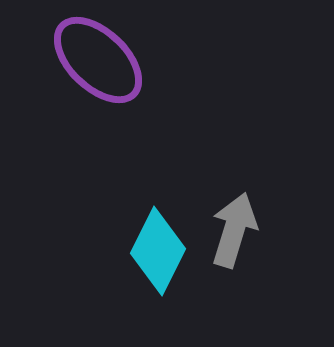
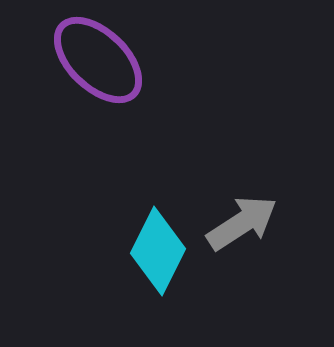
gray arrow: moved 8 px right, 7 px up; rotated 40 degrees clockwise
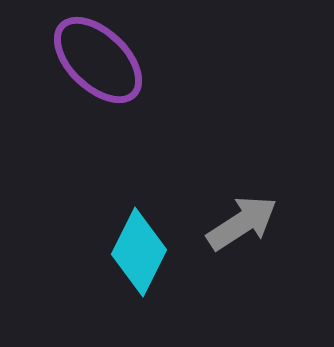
cyan diamond: moved 19 px left, 1 px down
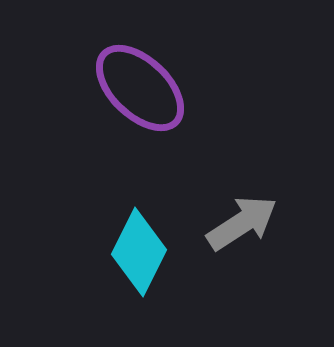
purple ellipse: moved 42 px right, 28 px down
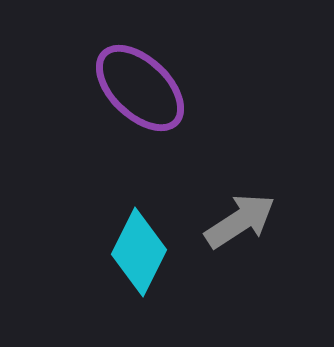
gray arrow: moved 2 px left, 2 px up
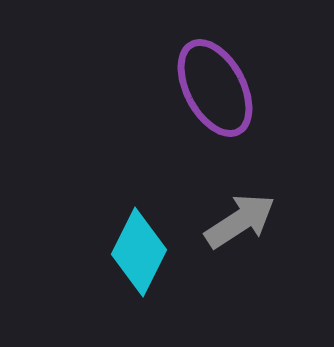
purple ellipse: moved 75 px right; rotated 18 degrees clockwise
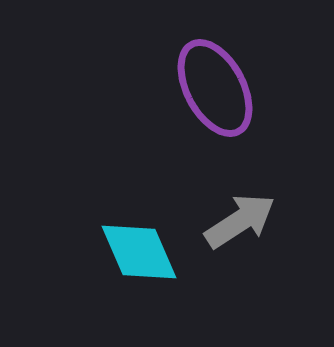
cyan diamond: rotated 50 degrees counterclockwise
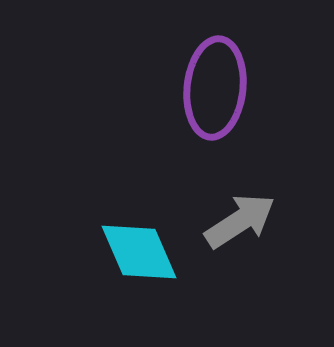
purple ellipse: rotated 34 degrees clockwise
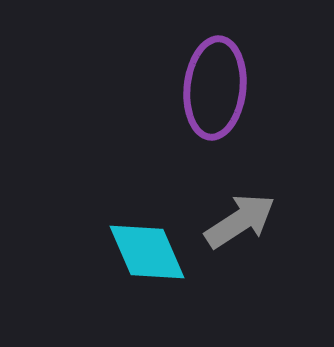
cyan diamond: moved 8 px right
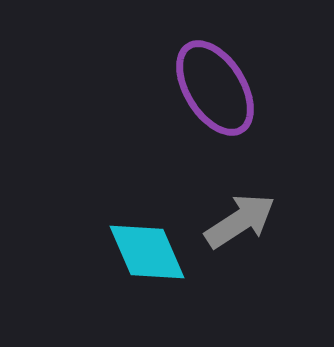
purple ellipse: rotated 38 degrees counterclockwise
